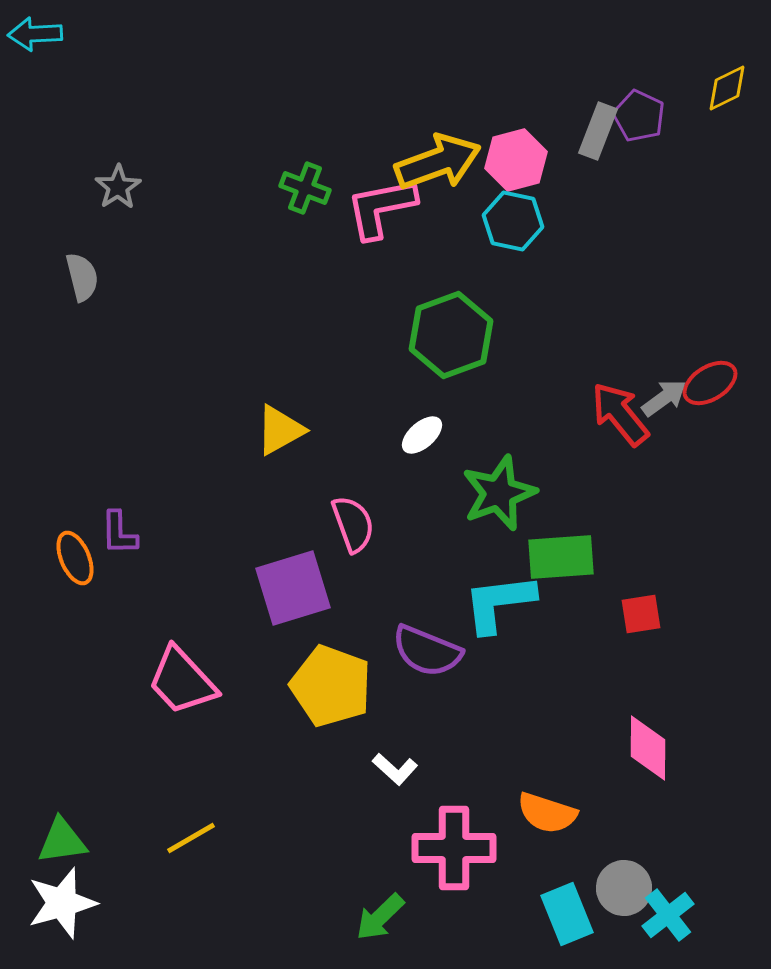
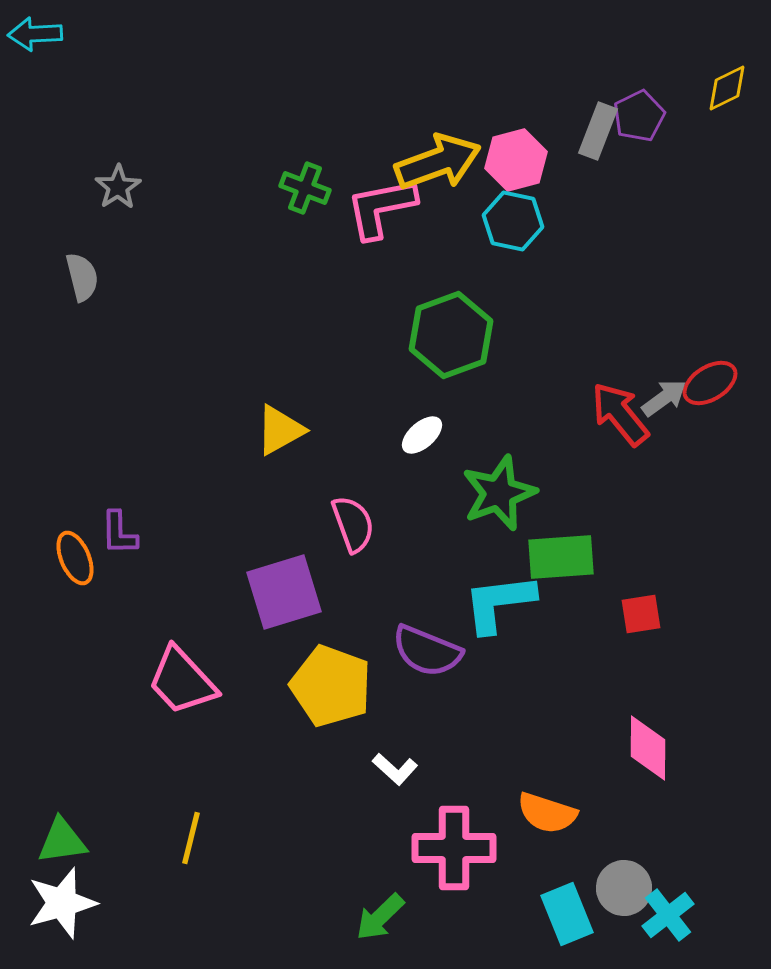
purple pentagon: rotated 21 degrees clockwise
purple square: moved 9 px left, 4 px down
yellow line: rotated 46 degrees counterclockwise
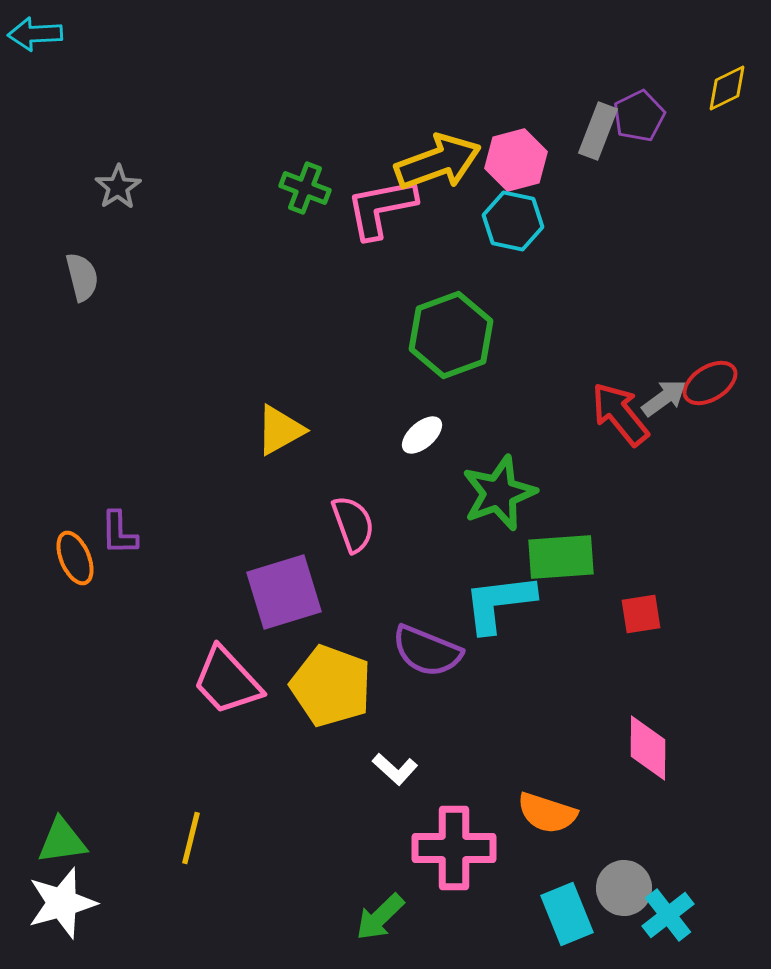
pink trapezoid: moved 45 px right
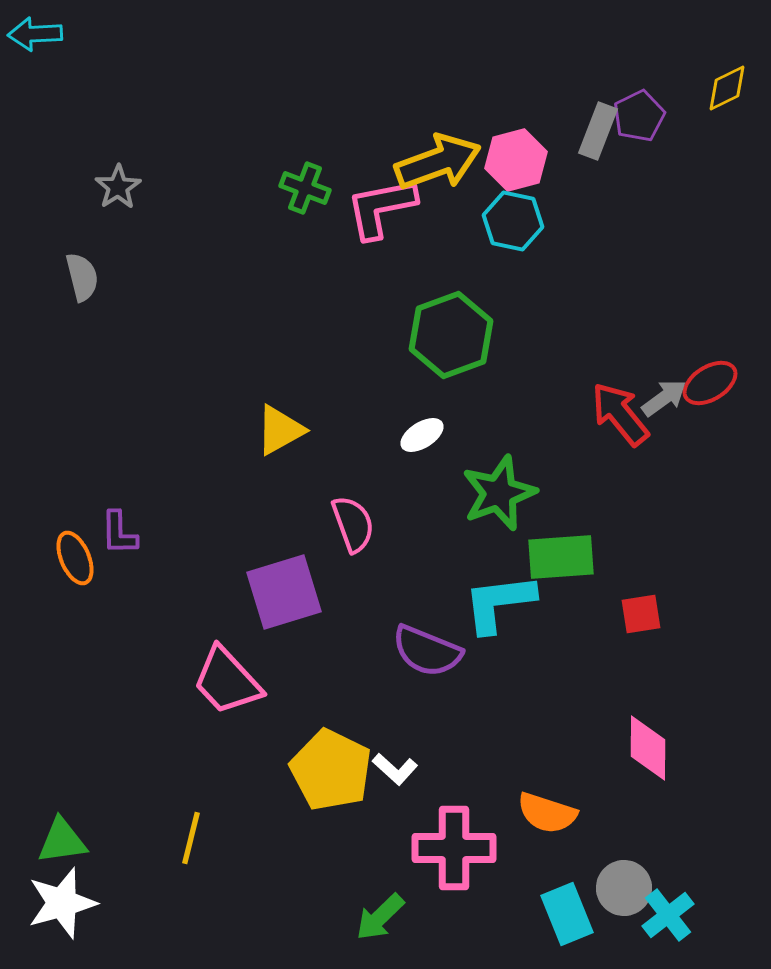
white ellipse: rotated 9 degrees clockwise
yellow pentagon: moved 84 px down; rotated 6 degrees clockwise
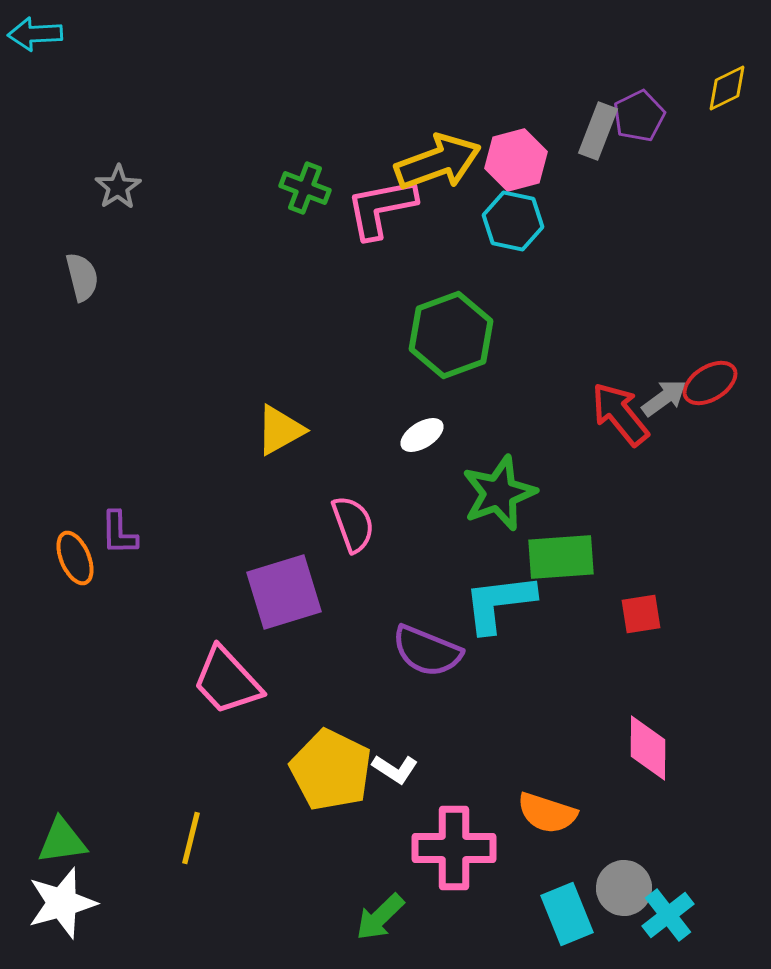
white L-shape: rotated 9 degrees counterclockwise
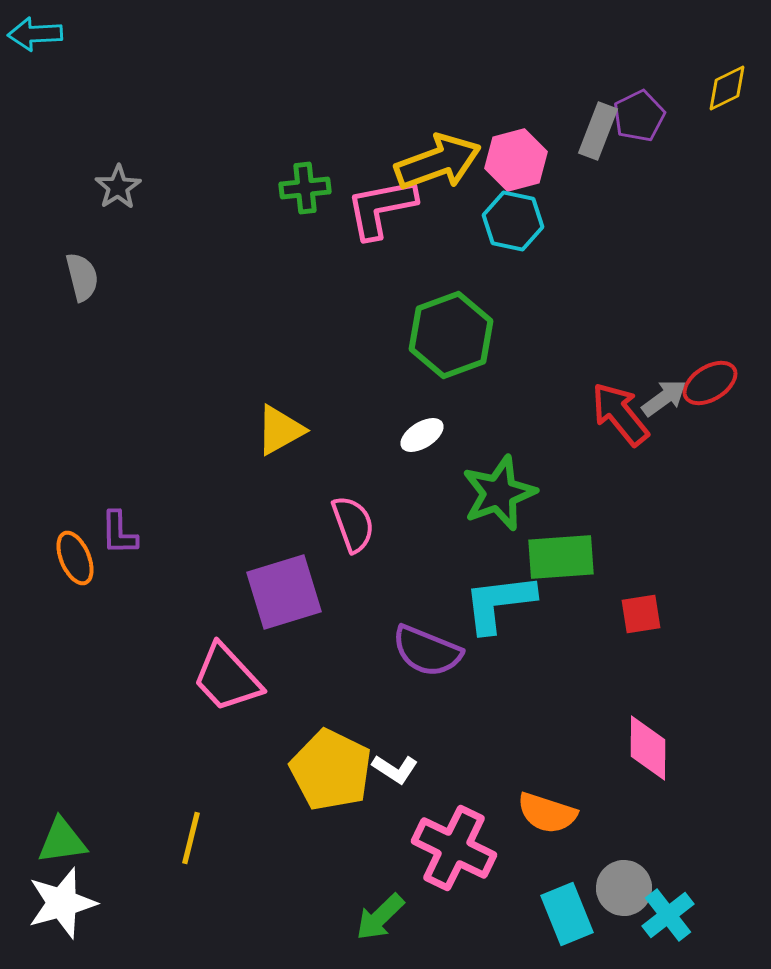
green cross: rotated 27 degrees counterclockwise
pink trapezoid: moved 3 px up
pink cross: rotated 26 degrees clockwise
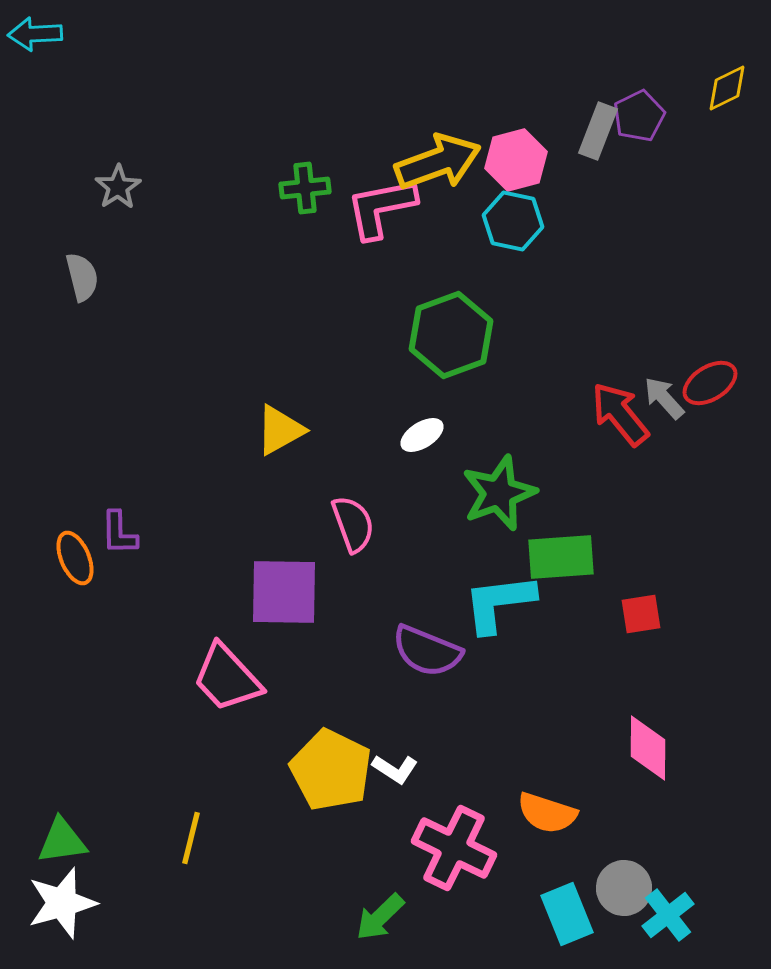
gray arrow: rotated 96 degrees counterclockwise
purple square: rotated 18 degrees clockwise
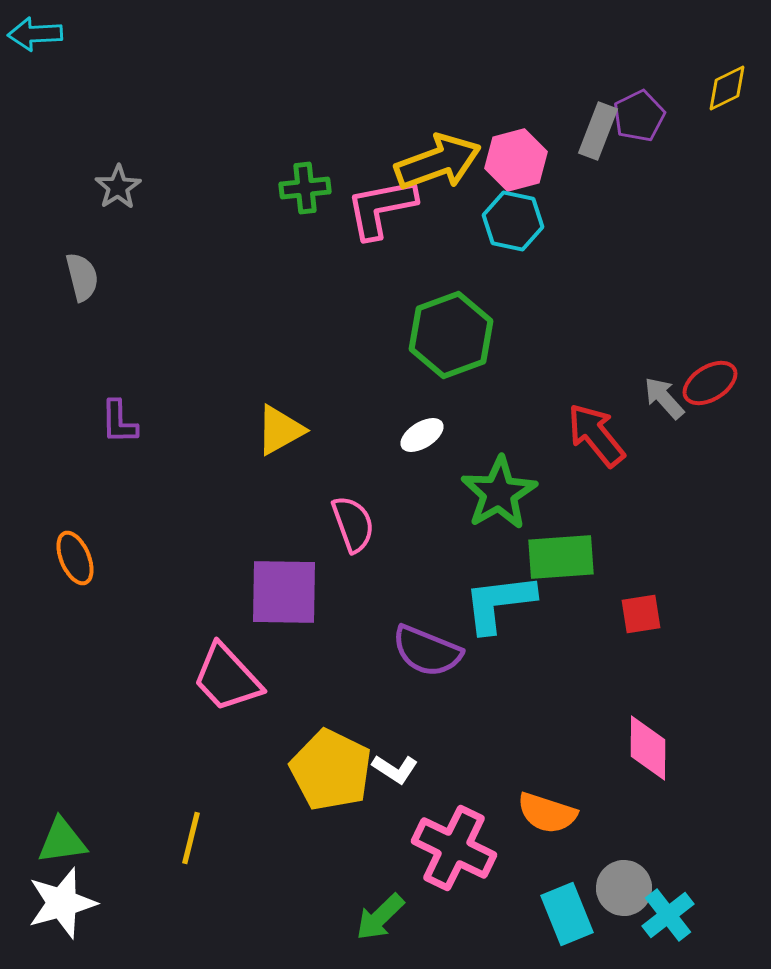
red arrow: moved 24 px left, 21 px down
green star: rotated 10 degrees counterclockwise
purple L-shape: moved 111 px up
